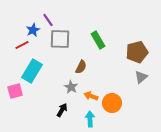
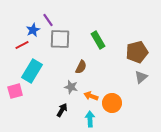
gray star: rotated 16 degrees counterclockwise
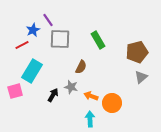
black arrow: moved 9 px left, 15 px up
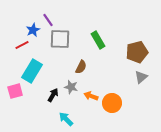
cyan arrow: moved 24 px left; rotated 42 degrees counterclockwise
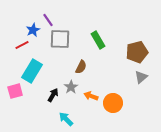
gray star: rotated 24 degrees clockwise
orange circle: moved 1 px right
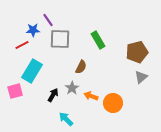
blue star: rotated 24 degrees clockwise
gray star: moved 1 px right, 1 px down
